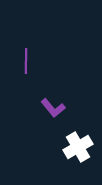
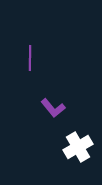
purple line: moved 4 px right, 3 px up
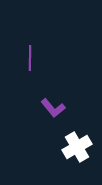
white cross: moved 1 px left
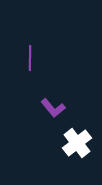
white cross: moved 4 px up; rotated 8 degrees counterclockwise
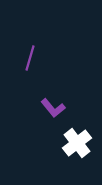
purple line: rotated 15 degrees clockwise
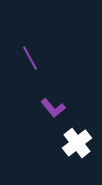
purple line: rotated 45 degrees counterclockwise
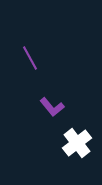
purple L-shape: moved 1 px left, 1 px up
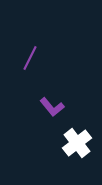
purple line: rotated 55 degrees clockwise
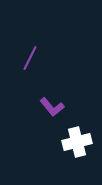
white cross: moved 1 px up; rotated 24 degrees clockwise
